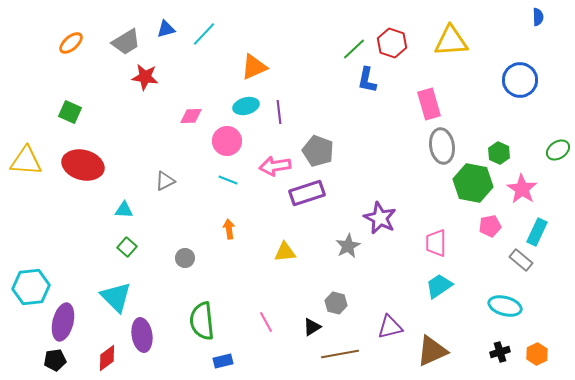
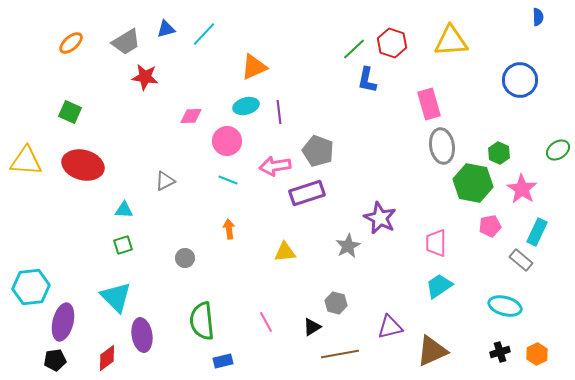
green square at (127, 247): moved 4 px left, 2 px up; rotated 30 degrees clockwise
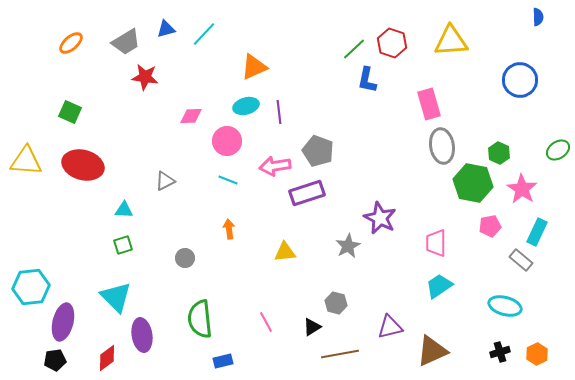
green semicircle at (202, 321): moved 2 px left, 2 px up
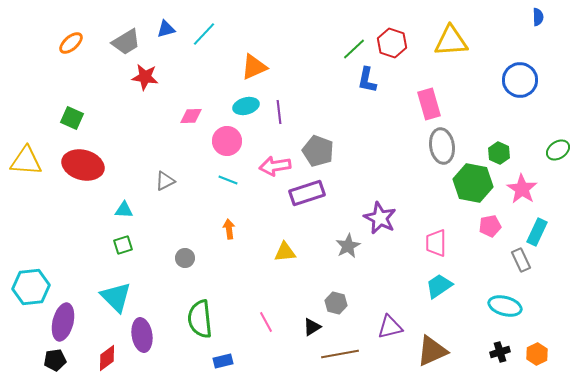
green square at (70, 112): moved 2 px right, 6 px down
gray rectangle at (521, 260): rotated 25 degrees clockwise
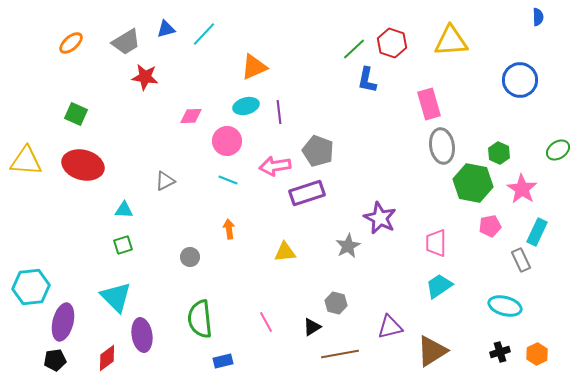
green square at (72, 118): moved 4 px right, 4 px up
gray circle at (185, 258): moved 5 px right, 1 px up
brown triangle at (432, 351): rotated 8 degrees counterclockwise
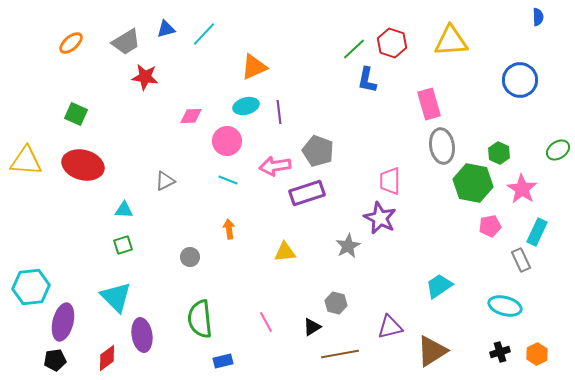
pink trapezoid at (436, 243): moved 46 px left, 62 px up
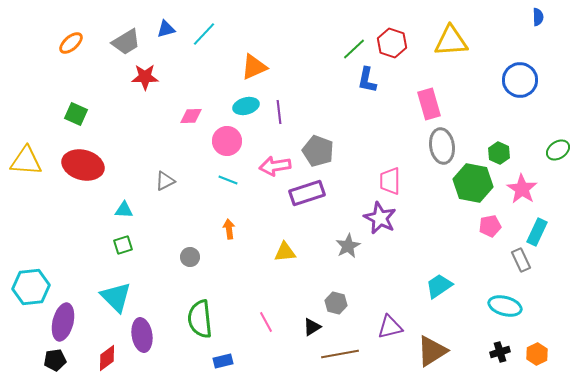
red star at (145, 77): rotated 8 degrees counterclockwise
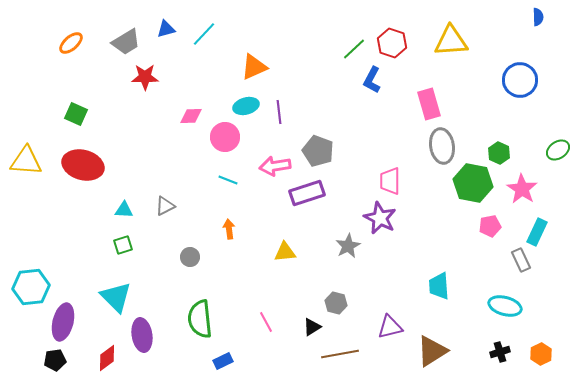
blue L-shape at (367, 80): moved 5 px right; rotated 16 degrees clockwise
pink circle at (227, 141): moved 2 px left, 4 px up
gray triangle at (165, 181): moved 25 px down
cyan trapezoid at (439, 286): rotated 60 degrees counterclockwise
orange hexagon at (537, 354): moved 4 px right
blue rectangle at (223, 361): rotated 12 degrees counterclockwise
